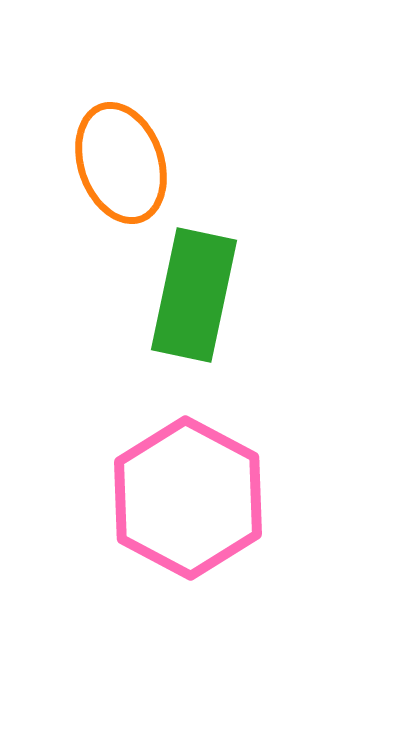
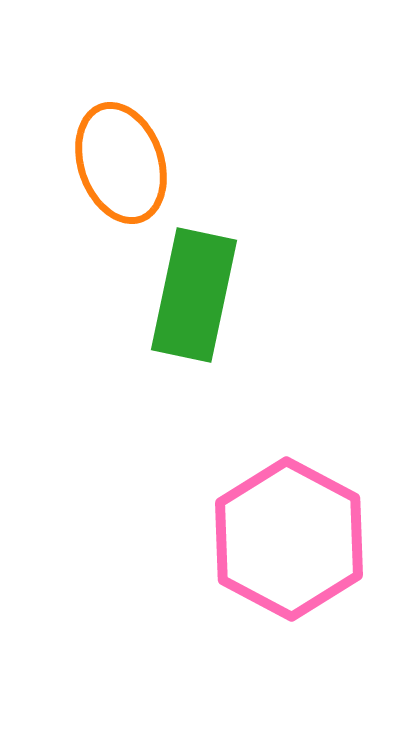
pink hexagon: moved 101 px right, 41 px down
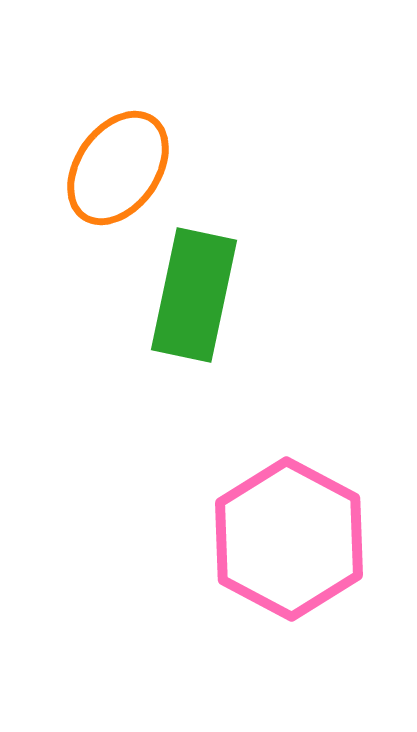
orange ellipse: moved 3 px left, 5 px down; rotated 54 degrees clockwise
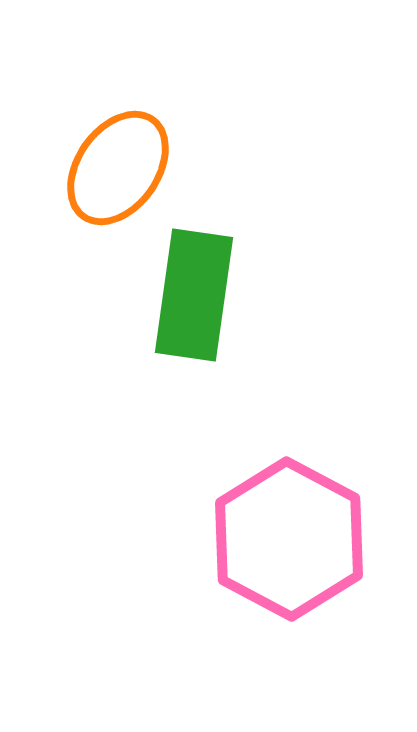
green rectangle: rotated 4 degrees counterclockwise
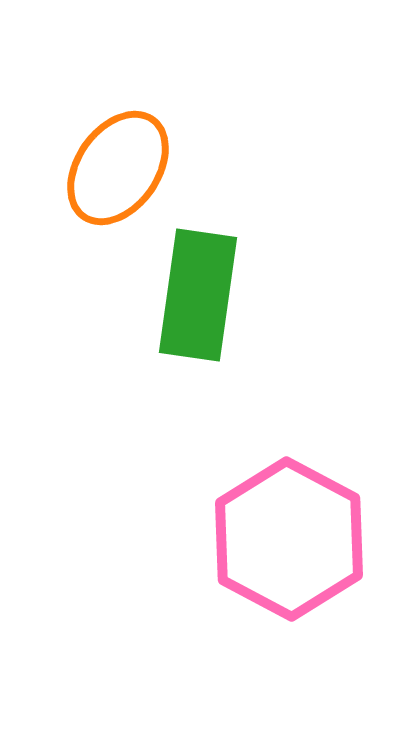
green rectangle: moved 4 px right
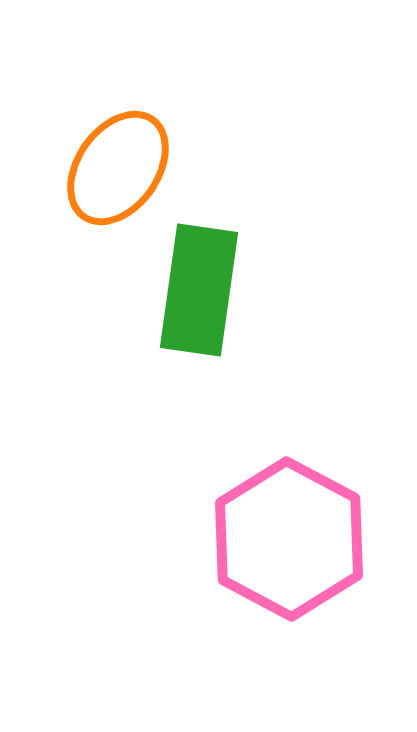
green rectangle: moved 1 px right, 5 px up
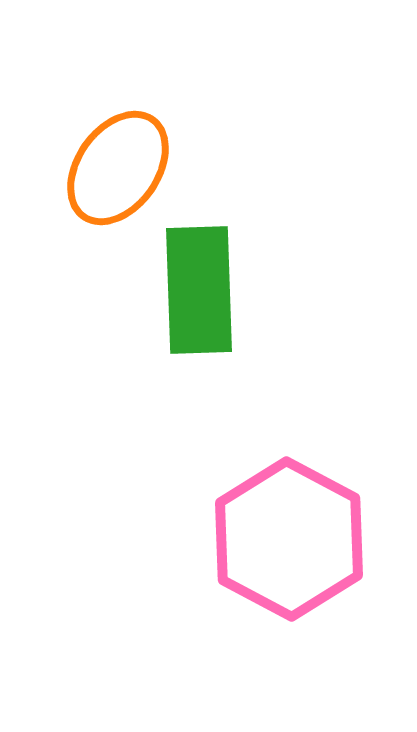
green rectangle: rotated 10 degrees counterclockwise
